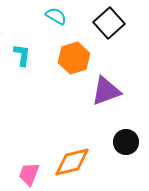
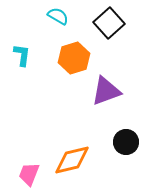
cyan semicircle: moved 2 px right
orange diamond: moved 2 px up
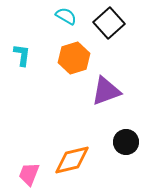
cyan semicircle: moved 8 px right
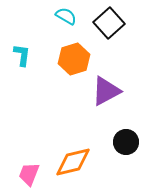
orange hexagon: moved 1 px down
purple triangle: rotated 8 degrees counterclockwise
orange diamond: moved 1 px right, 2 px down
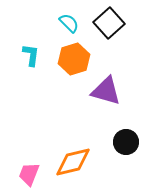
cyan semicircle: moved 3 px right, 7 px down; rotated 15 degrees clockwise
cyan L-shape: moved 9 px right
purple triangle: rotated 44 degrees clockwise
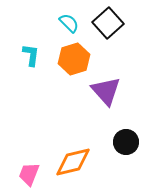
black square: moved 1 px left
purple triangle: rotated 32 degrees clockwise
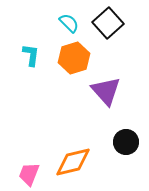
orange hexagon: moved 1 px up
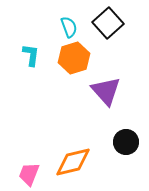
cyan semicircle: moved 4 px down; rotated 25 degrees clockwise
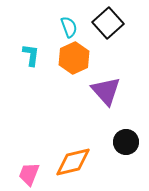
orange hexagon: rotated 8 degrees counterclockwise
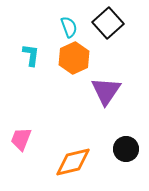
purple triangle: rotated 16 degrees clockwise
black circle: moved 7 px down
pink trapezoid: moved 8 px left, 35 px up
